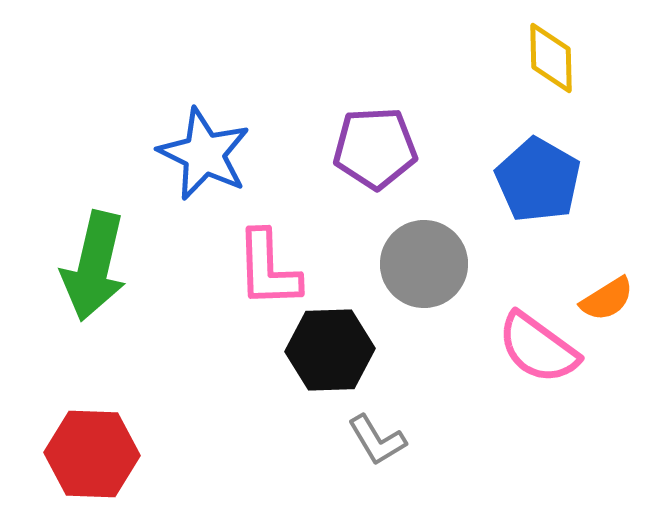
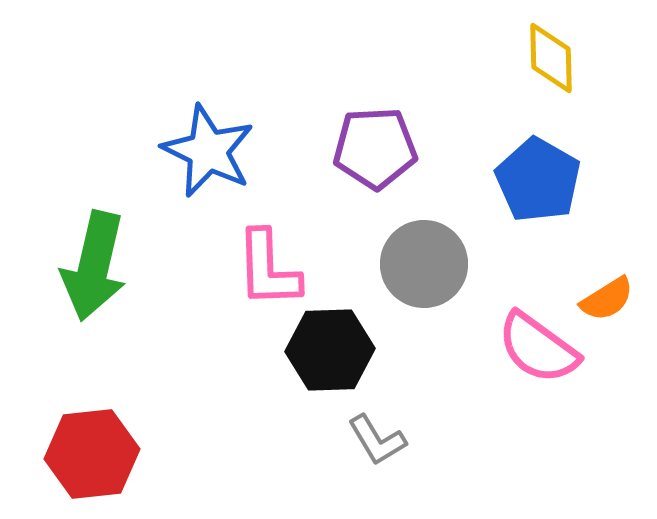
blue star: moved 4 px right, 3 px up
red hexagon: rotated 8 degrees counterclockwise
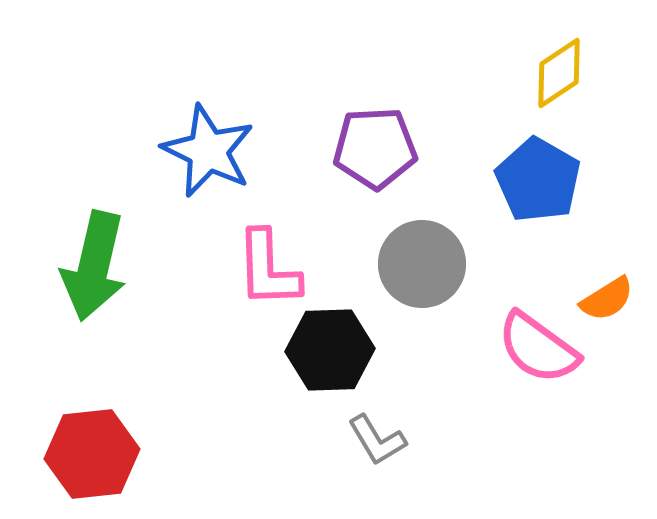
yellow diamond: moved 8 px right, 15 px down; rotated 58 degrees clockwise
gray circle: moved 2 px left
